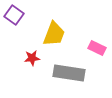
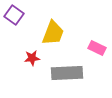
yellow trapezoid: moved 1 px left, 1 px up
gray rectangle: moved 2 px left; rotated 12 degrees counterclockwise
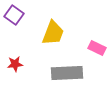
red star: moved 17 px left, 6 px down
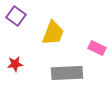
purple square: moved 2 px right, 1 px down
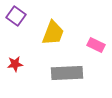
pink rectangle: moved 1 px left, 3 px up
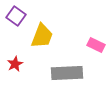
yellow trapezoid: moved 11 px left, 3 px down
red star: rotated 21 degrees counterclockwise
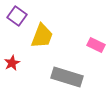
purple square: moved 1 px right
red star: moved 3 px left, 1 px up
gray rectangle: moved 4 px down; rotated 20 degrees clockwise
